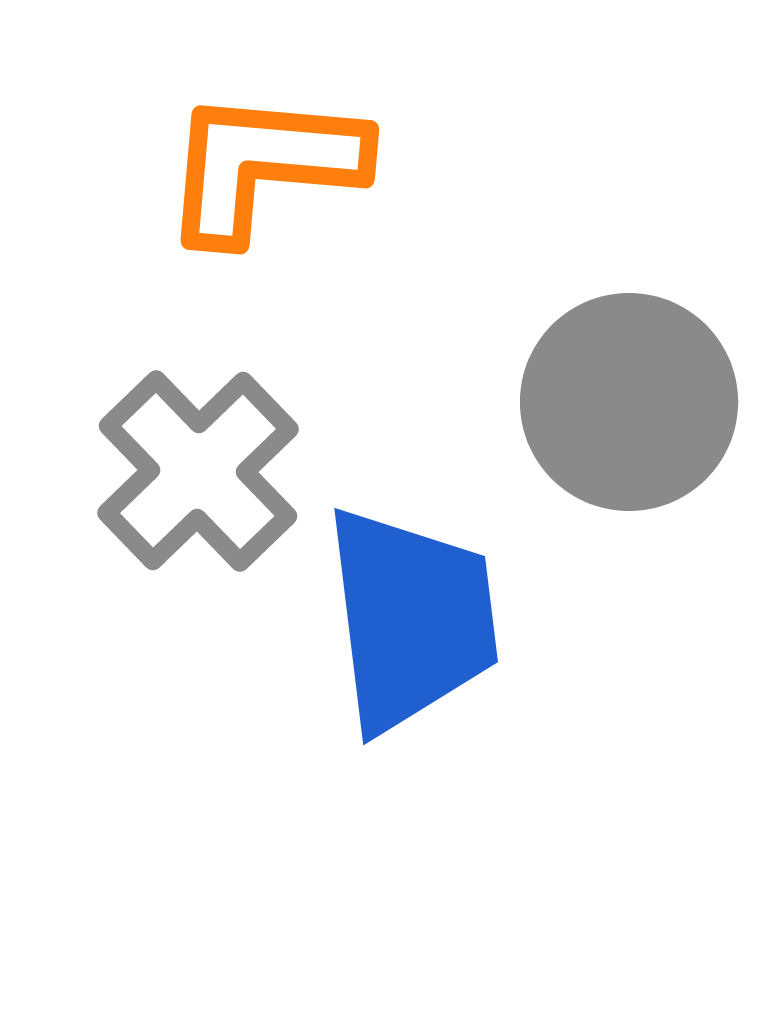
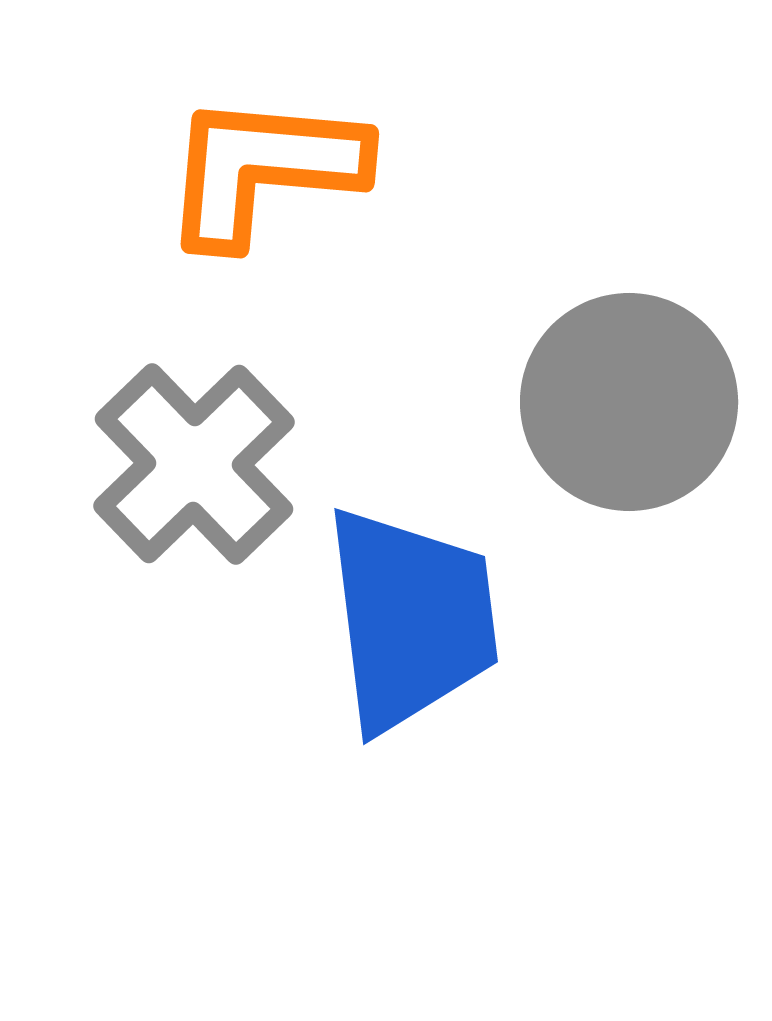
orange L-shape: moved 4 px down
gray cross: moved 4 px left, 7 px up
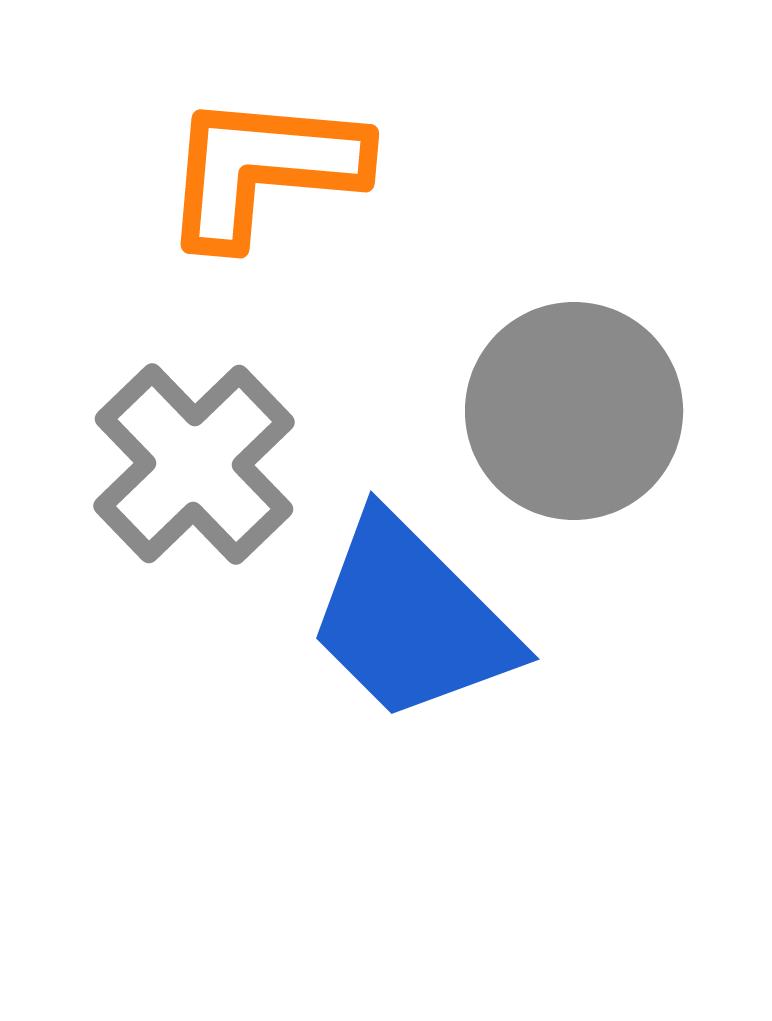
gray circle: moved 55 px left, 9 px down
blue trapezoid: rotated 142 degrees clockwise
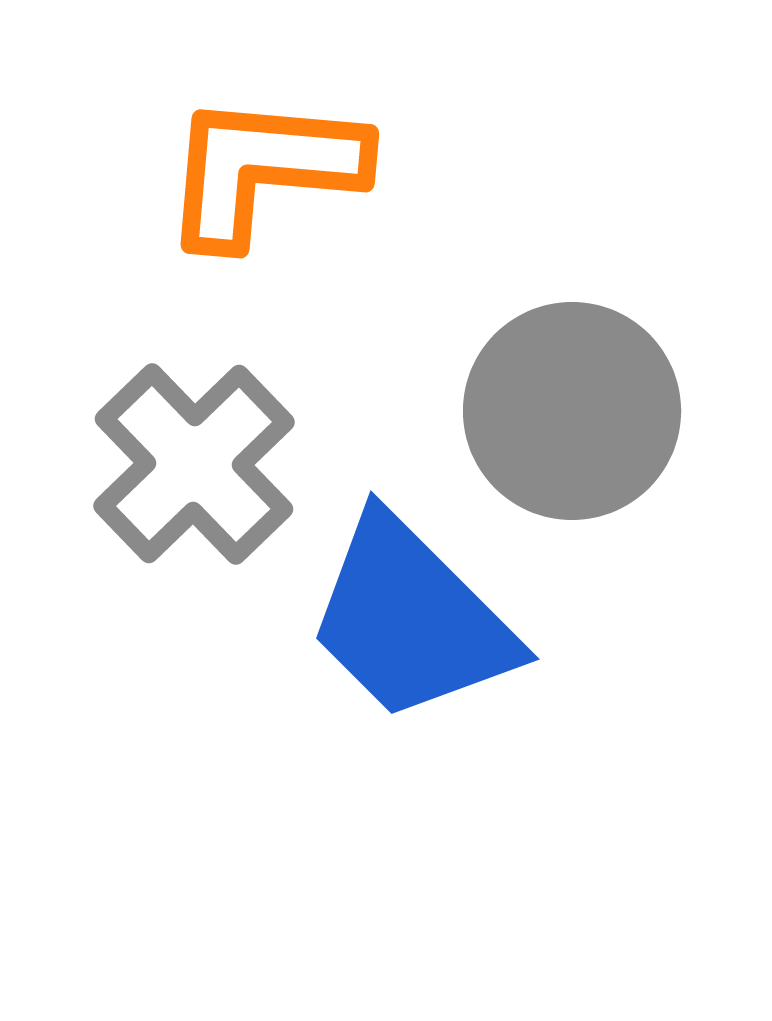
gray circle: moved 2 px left
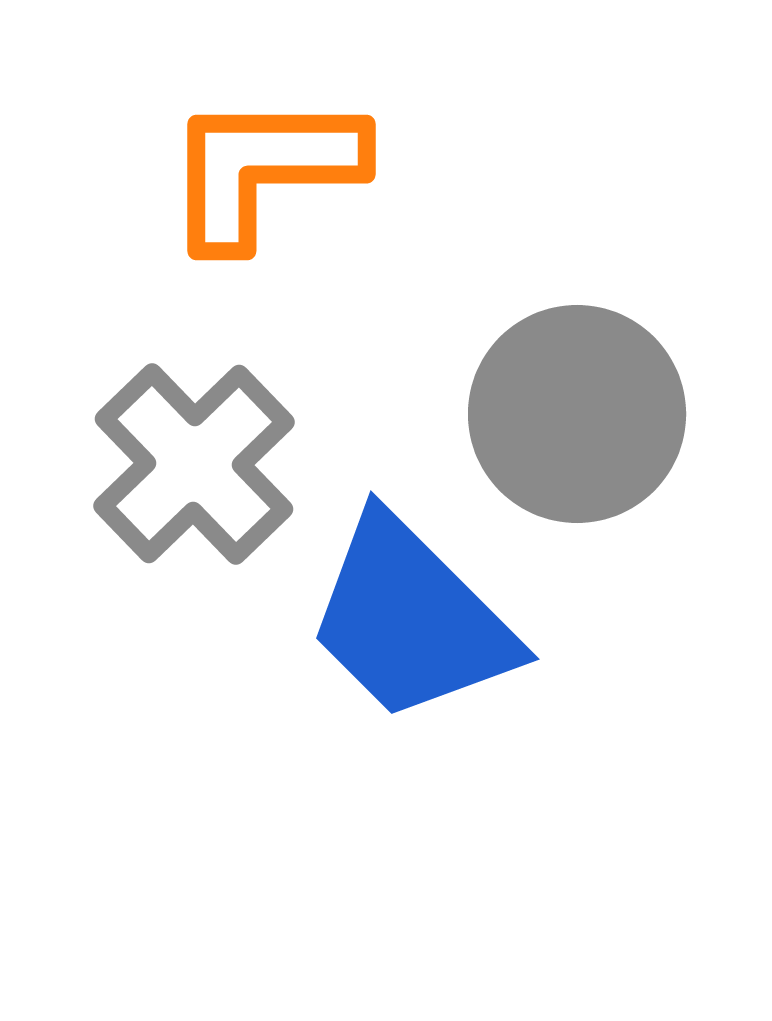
orange L-shape: rotated 5 degrees counterclockwise
gray circle: moved 5 px right, 3 px down
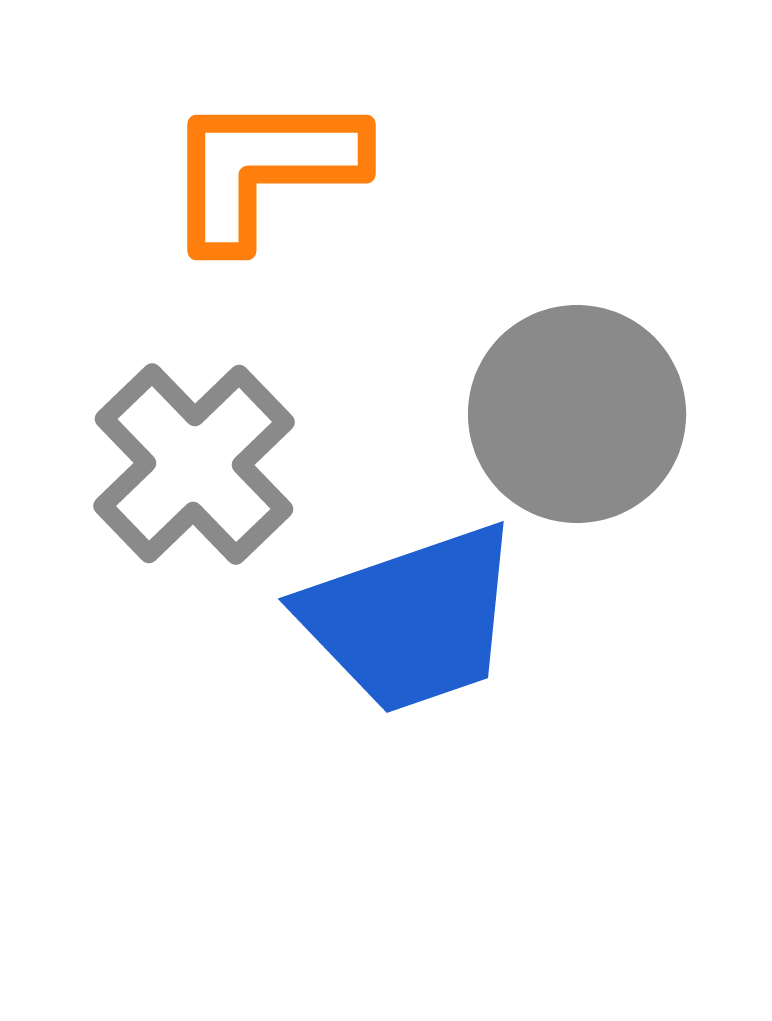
blue trapezoid: rotated 64 degrees counterclockwise
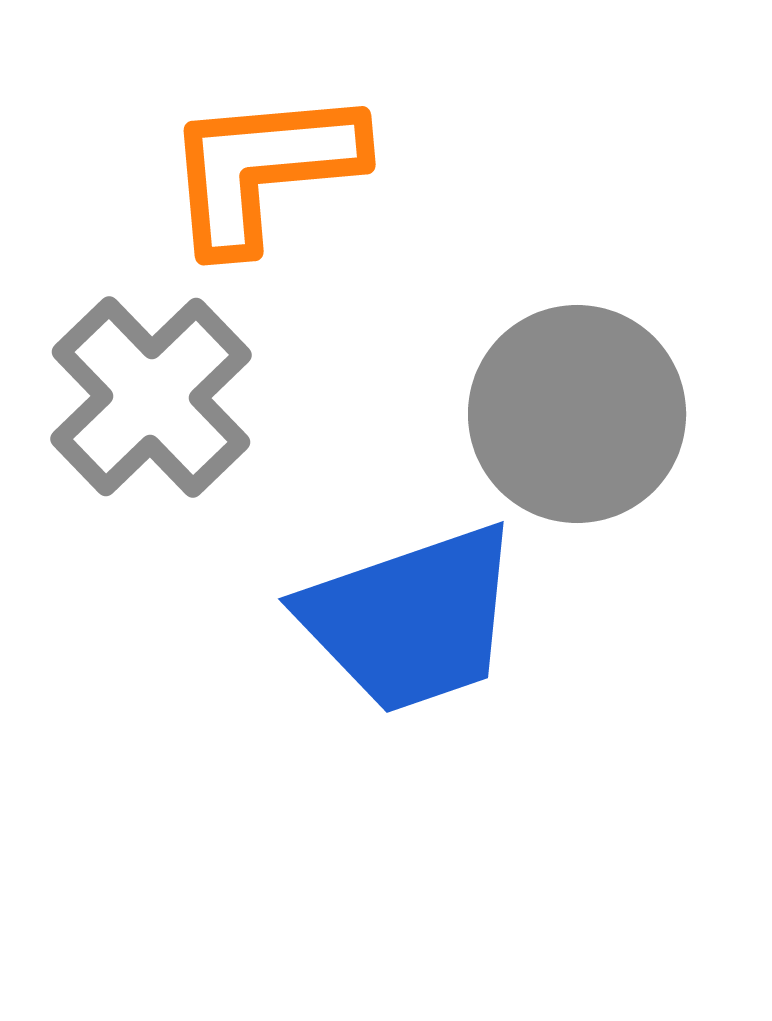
orange L-shape: rotated 5 degrees counterclockwise
gray cross: moved 43 px left, 67 px up
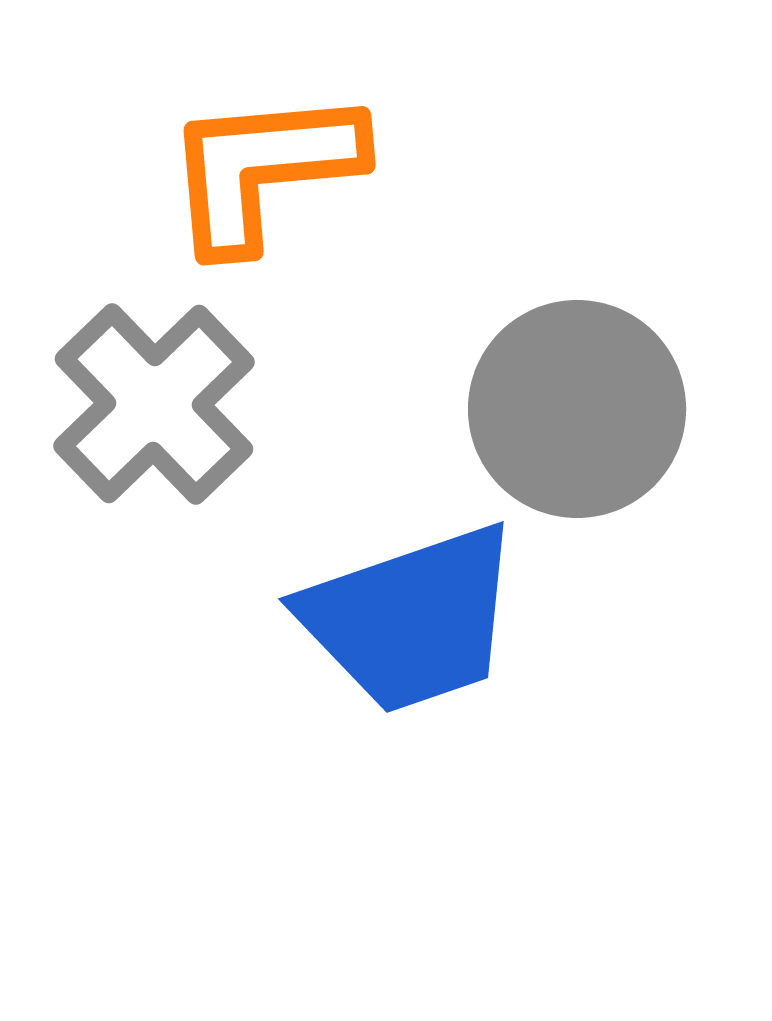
gray cross: moved 3 px right, 7 px down
gray circle: moved 5 px up
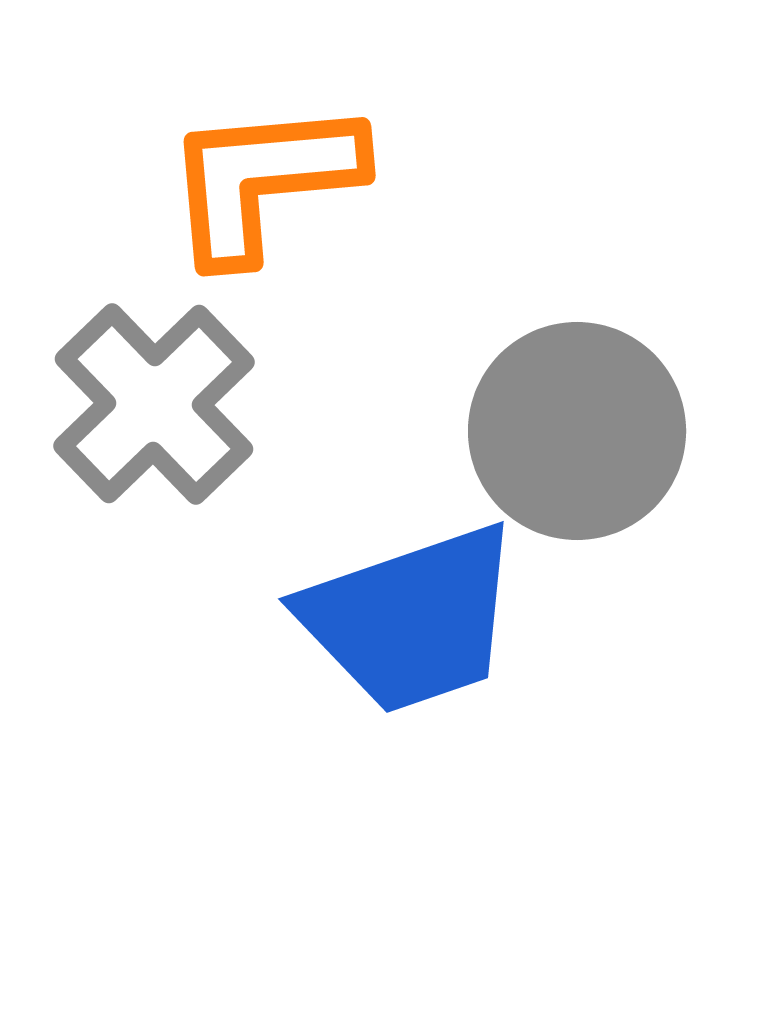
orange L-shape: moved 11 px down
gray circle: moved 22 px down
